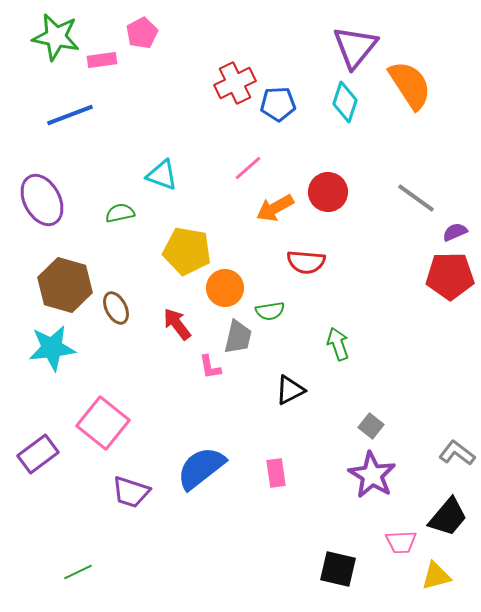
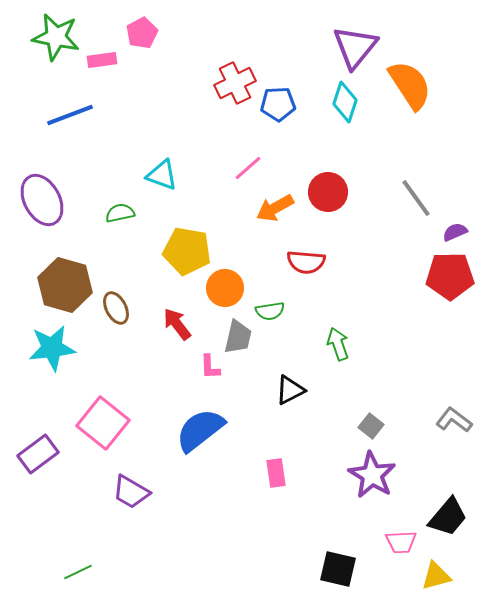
gray line at (416, 198): rotated 18 degrees clockwise
pink L-shape at (210, 367): rotated 8 degrees clockwise
gray L-shape at (457, 453): moved 3 px left, 33 px up
blue semicircle at (201, 468): moved 1 px left, 38 px up
purple trapezoid at (131, 492): rotated 12 degrees clockwise
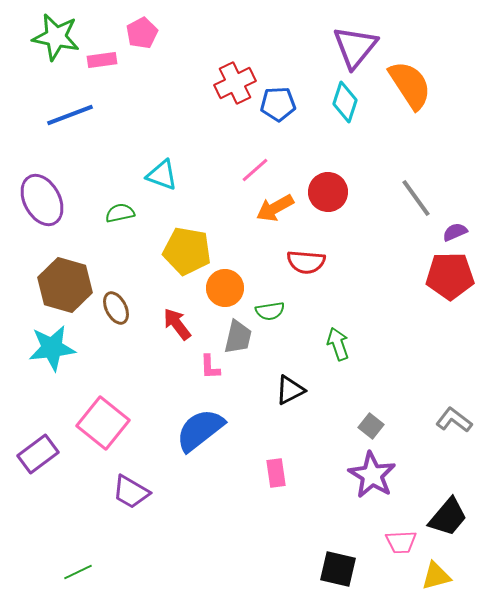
pink line at (248, 168): moved 7 px right, 2 px down
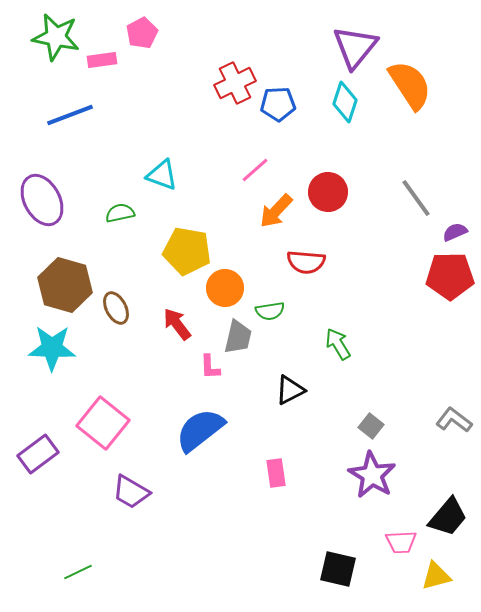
orange arrow at (275, 208): moved 1 px right, 3 px down; rotated 18 degrees counterclockwise
green arrow at (338, 344): rotated 12 degrees counterclockwise
cyan star at (52, 348): rotated 9 degrees clockwise
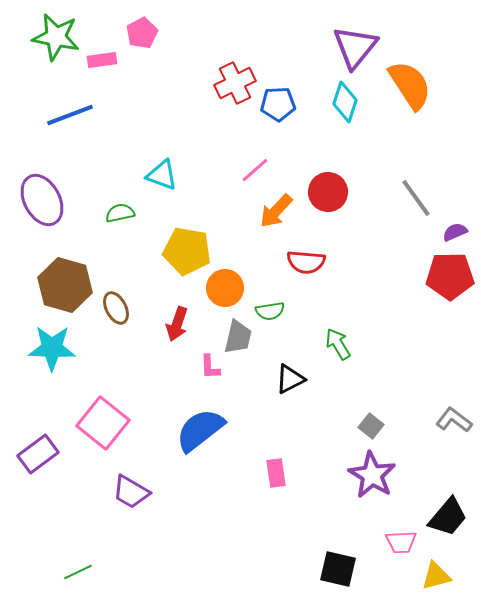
red arrow at (177, 324): rotated 124 degrees counterclockwise
black triangle at (290, 390): moved 11 px up
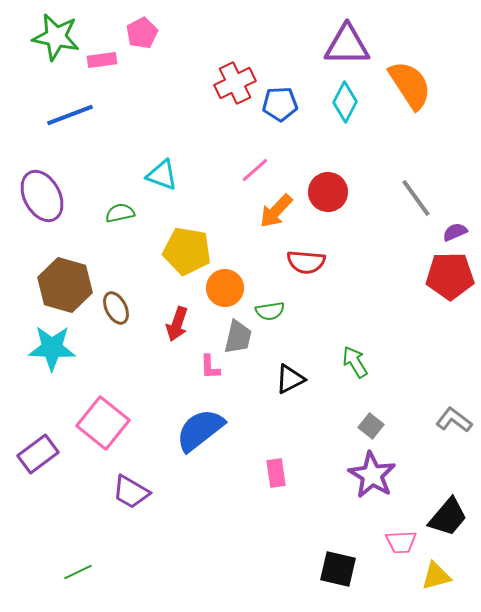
purple triangle at (355, 47): moved 8 px left, 2 px up; rotated 51 degrees clockwise
cyan diamond at (345, 102): rotated 9 degrees clockwise
blue pentagon at (278, 104): moved 2 px right
purple ellipse at (42, 200): moved 4 px up
green arrow at (338, 344): moved 17 px right, 18 px down
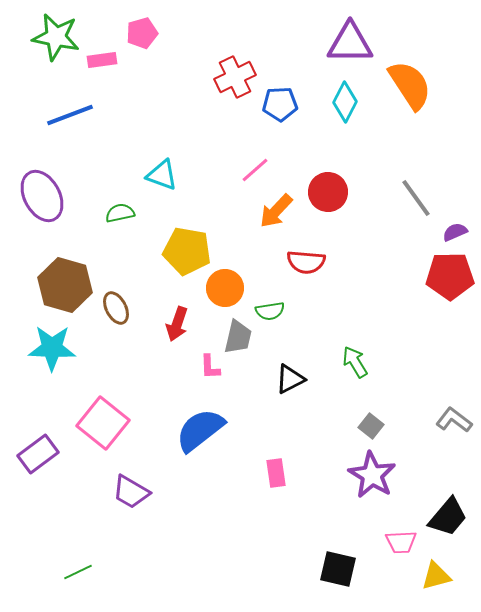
pink pentagon at (142, 33): rotated 12 degrees clockwise
purple triangle at (347, 45): moved 3 px right, 2 px up
red cross at (235, 83): moved 6 px up
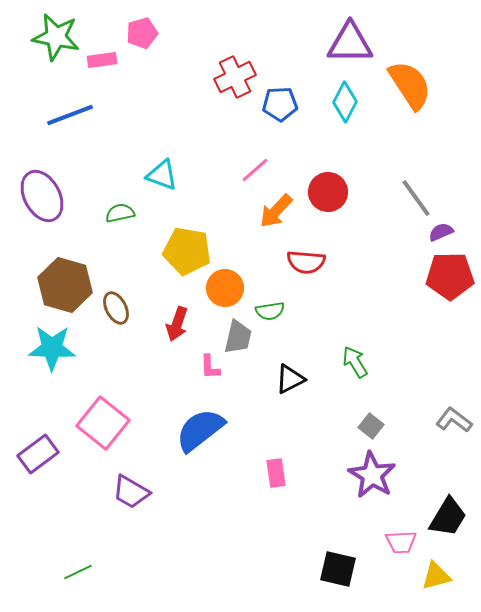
purple semicircle at (455, 232): moved 14 px left
black trapezoid at (448, 517): rotated 9 degrees counterclockwise
